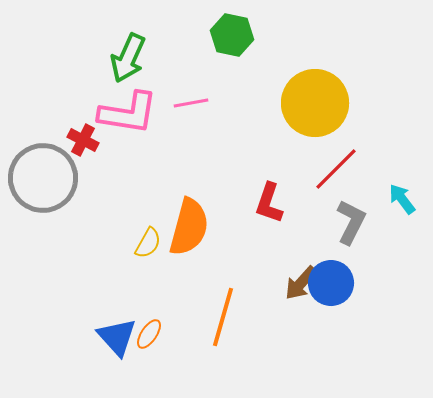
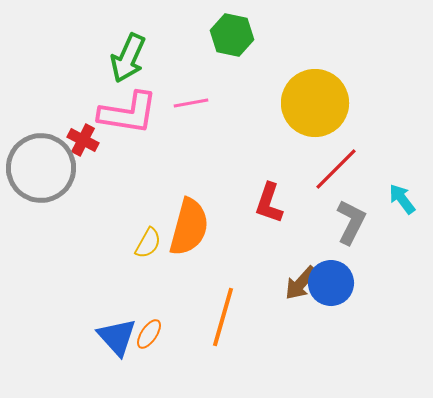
gray circle: moved 2 px left, 10 px up
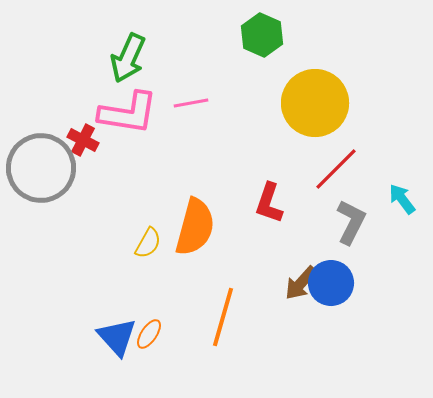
green hexagon: moved 30 px right; rotated 12 degrees clockwise
orange semicircle: moved 6 px right
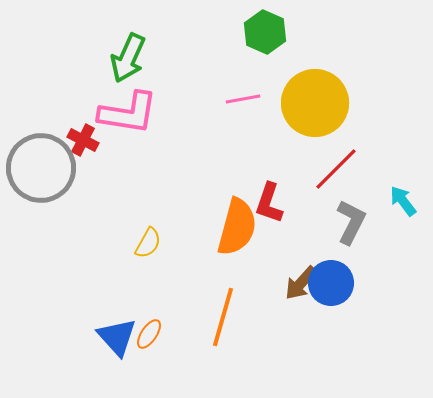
green hexagon: moved 3 px right, 3 px up
pink line: moved 52 px right, 4 px up
cyan arrow: moved 1 px right, 2 px down
orange semicircle: moved 42 px right
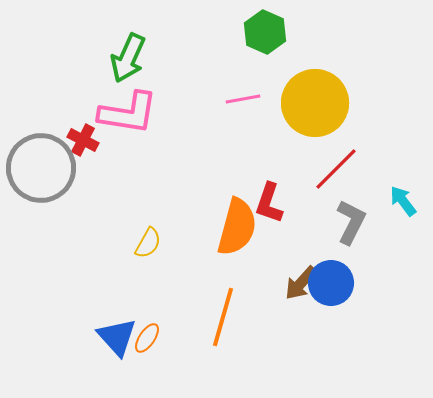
orange ellipse: moved 2 px left, 4 px down
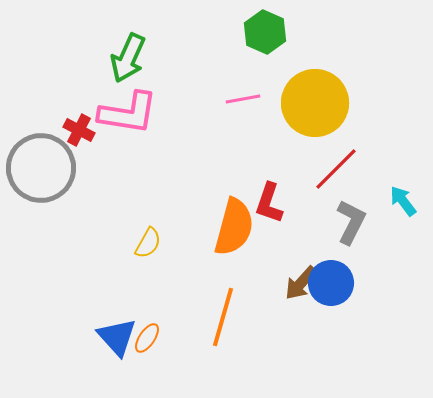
red cross: moved 4 px left, 10 px up
orange semicircle: moved 3 px left
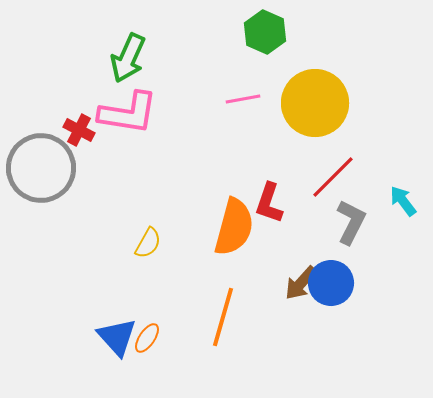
red line: moved 3 px left, 8 px down
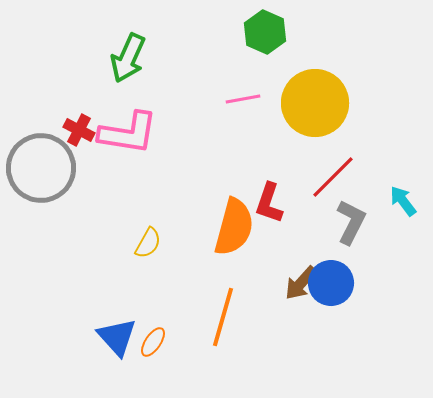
pink L-shape: moved 20 px down
orange ellipse: moved 6 px right, 4 px down
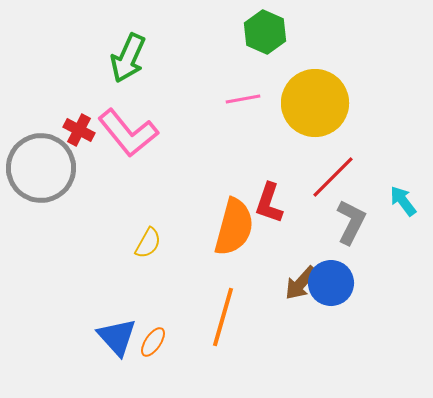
pink L-shape: rotated 42 degrees clockwise
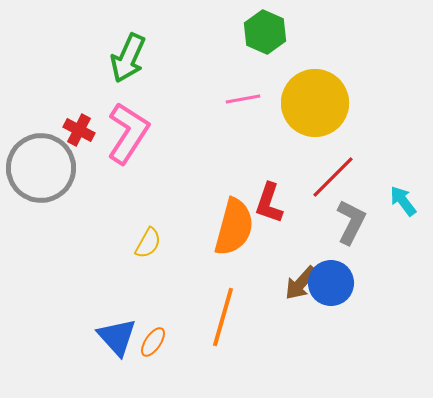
pink L-shape: rotated 108 degrees counterclockwise
